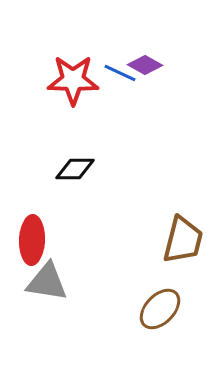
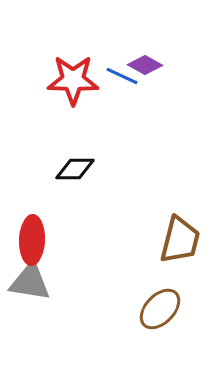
blue line: moved 2 px right, 3 px down
brown trapezoid: moved 3 px left
gray triangle: moved 17 px left
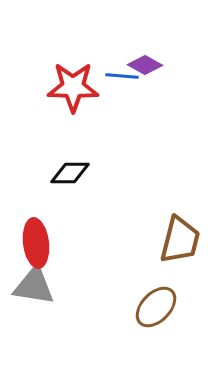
blue line: rotated 20 degrees counterclockwise
red star: moved 7 px down
black diamond: moved 5 px left, 4 px down
red ellipse: moved 4 px right, 3 px down; rotated 9 degrees counterclockwise
gray triangle: moved 4 px right, 4 px down
brown ellipse: moved 4 px left, 2 px up
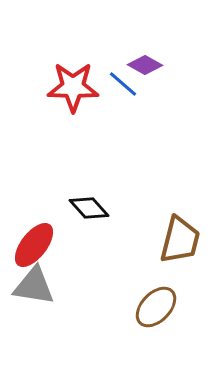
blue line: moved 1 px right, 8 px down; rotated 36 degrees clockwise
black diamond: moved 19 px right, 35 px down; rotated 48 degrees clockwise
red ellipse: moved 2 px left, 2 px down; rotated 45 degrees clockwise
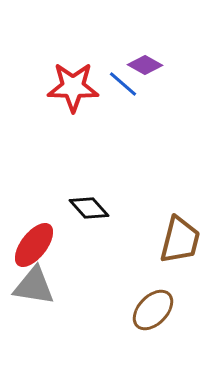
brown ellipse: moved 3 px left, 3 px down
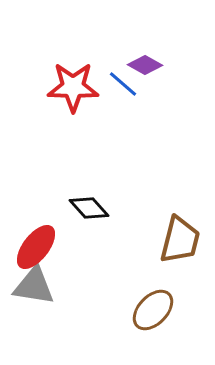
red ellipse: moved 2 px right, 2 px down
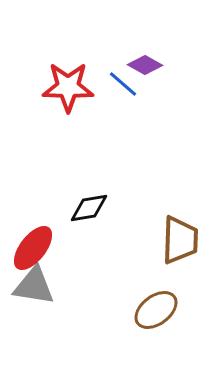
red star: moved 5 px left
black diamond: rotated 57 degrees counterclockwise
brown trapezoid: rotated 12 degrees counterclockwise
red ellipse: moved 3 px left, 1 px down
brown ellipse: moved 3 px right; rotated 9 degrees clockwise
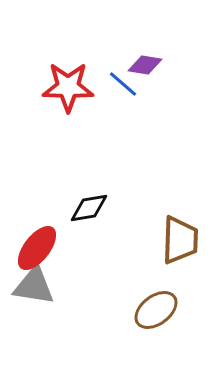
purple diamond: rotated 20 degrees counterclockwise
red ellipse: moved 4 px right
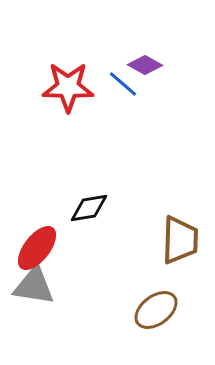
purple diamond: rotated 20 degrees clockwise
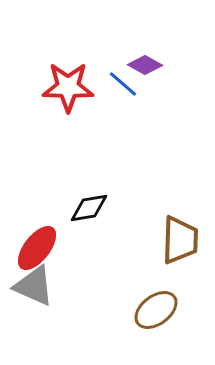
gray triangle: rotated 15 degrees clockwise
